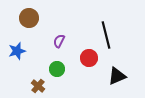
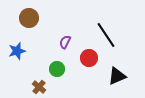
black line: rotated 20 degrees counterclockwise
purple semicircle: moved 6 px right, 1 px down
brown cross: moved 1 px right, 1 px down
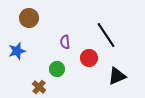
purple semicircle: rotated 32 degrees counterclockwise
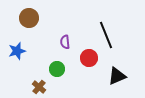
black line: rotated 12 degrees clockwise
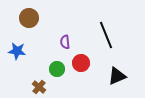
blue star: rotated 24 degrees clockwise
red circle: moved 8 px left, 5 px down
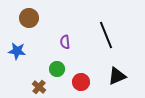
red circle: moved 19 px down
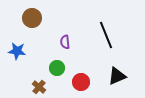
brown circle: moved 3 px right
green circle: moved 1 px up
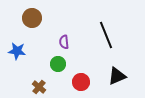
purple semicircle: moved 1 px left
green circle: moved 1 px right, 4 px up
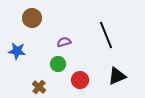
purple semicircle: rotated 80 degrees clockwise
red circle: moved 1 px left, 2 px up
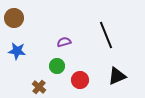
brown circle: moved 18 px left
green circle: moved 1 px left, 2 px down
